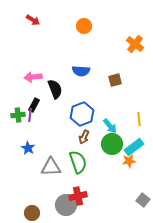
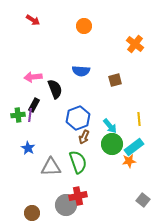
blue hexagon: moved 4 px left, 4 px down
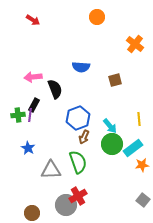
orange circle: moved 13 px right, 9 px up
blue semicircle: moved 4 px up
cyan rectangle: moved 1 px left, 1 px down
orange star: moved 13 px right, 4 px down
gray triangle: moved 3 px down
red cross: rotated 18 degrees counterclockwise
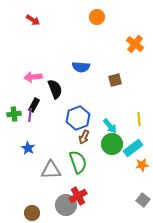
green cross: moved 4 px left, 1 px up
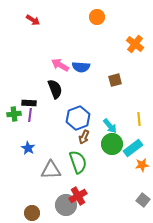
pink arrow: moved 27 px right, 12 px up; rotated 36 degrees clockwise
black rectangle: moved 5 px left, 2 px up; rotated 64 degrees clockwise
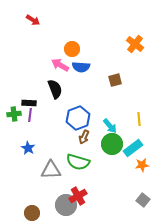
orange circle: moved 25 px left, 32 px down
green semicircle: rotated 125 degrees clockwise
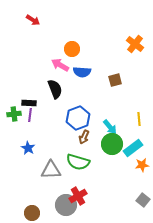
blue semicircle: moved 1 px right, 5 px down
cyan arrow: moved 1 px down
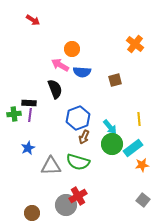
blue star: rotated 16 degrees clockwise
gray triangle: moved 4 px up
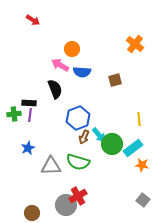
cyan arrow: moved 11 px left, 8 px down
orange star: rotated 16 degrees clockwise
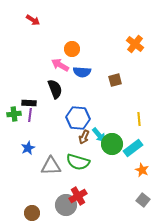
blue hexagon: rotated 25 degrees clockwise
orange star: moved 5 px down; rotated 16 degrees clockwise
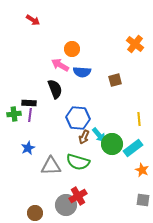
gray square: rotated 32 degrees counterclockwise
brown circle: moved 3 px right
